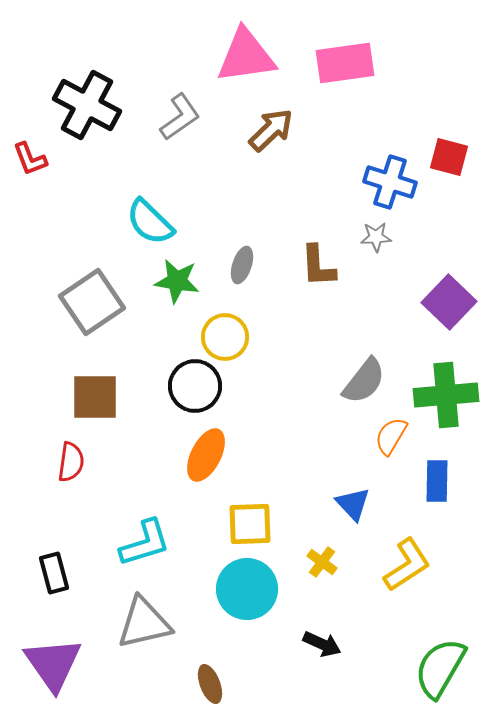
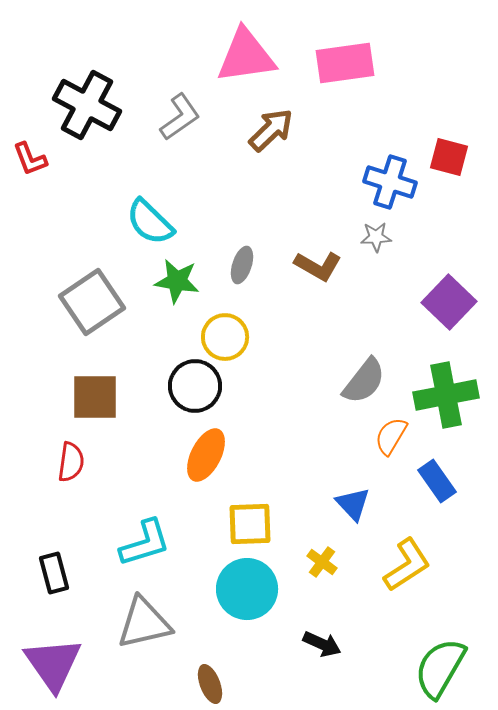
brown L-shape: rotated 57 degrees counterclockwise
green cross: rotated 6 degrees counterclockwise
blue rectangle: rotated 36 degrees counterclockwise
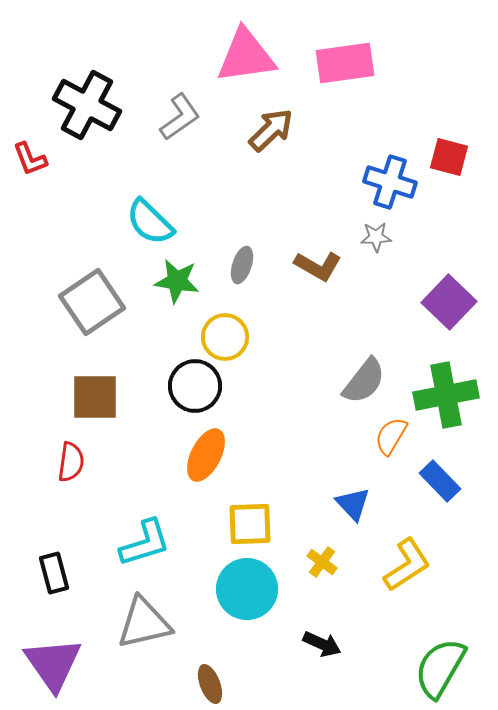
blue rectangle: moved 3 px right; rotated 9 degrees counterclockwise
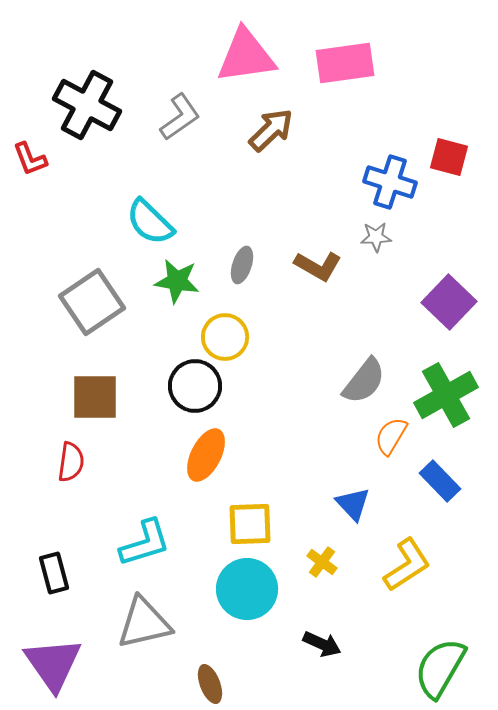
green cross: rotated 18 degrees counterclockwise
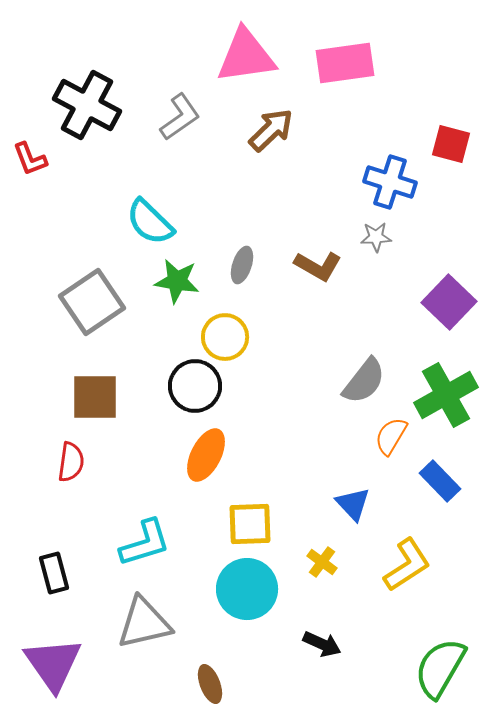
red square: moved 2 px right, 13 px up
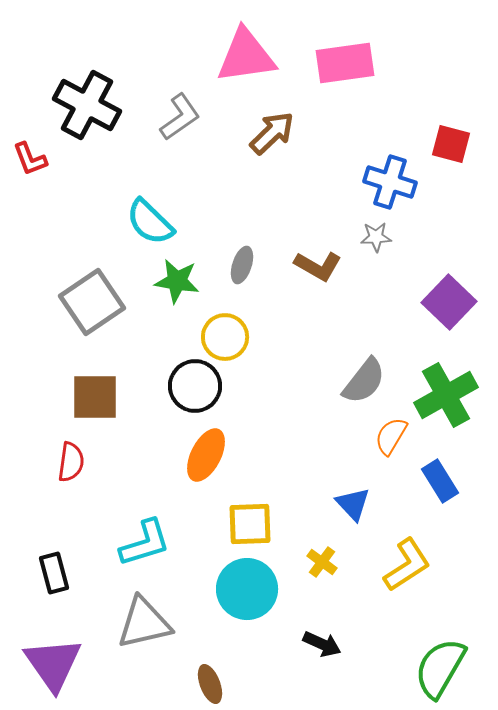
brown arrow: moved 1 px right, 3 px down
blue rectangle: rotated 12 degrees clockwise
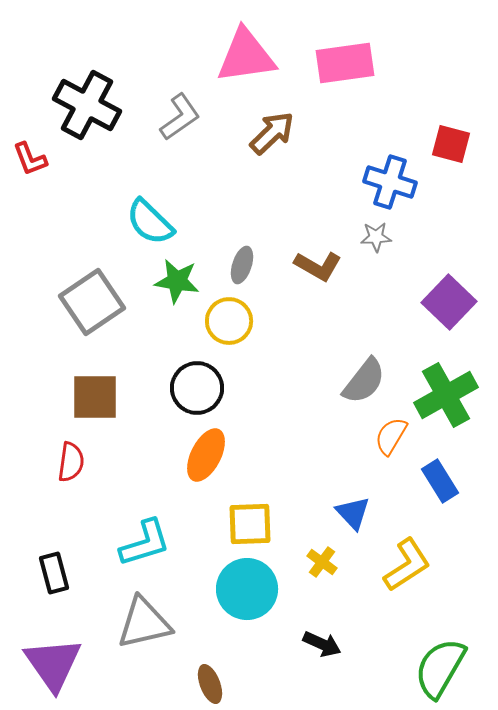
yellow circle: moved 4 px right, 16 px up
black circle: moved 2 px right, 2 px down
blue triangle: moved 9 px down
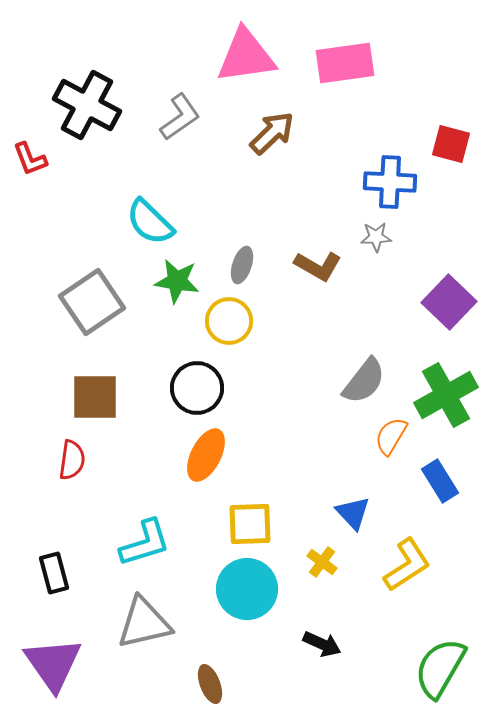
blue cross: rotated 15 degrees counterclockwise
red semicircle: moved 1 px right, 2 px up
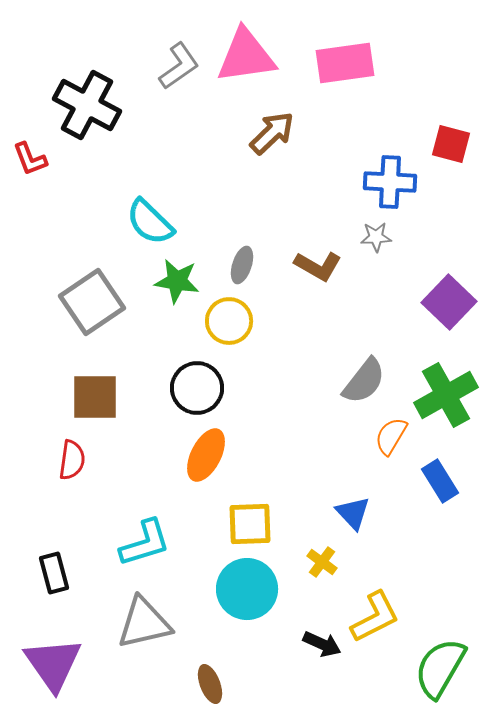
gray L-shape: moved 1 px left, 51 px up
yellow L-shape: moved 32 px left, 52 px down; rotated 6 degrees clockwise
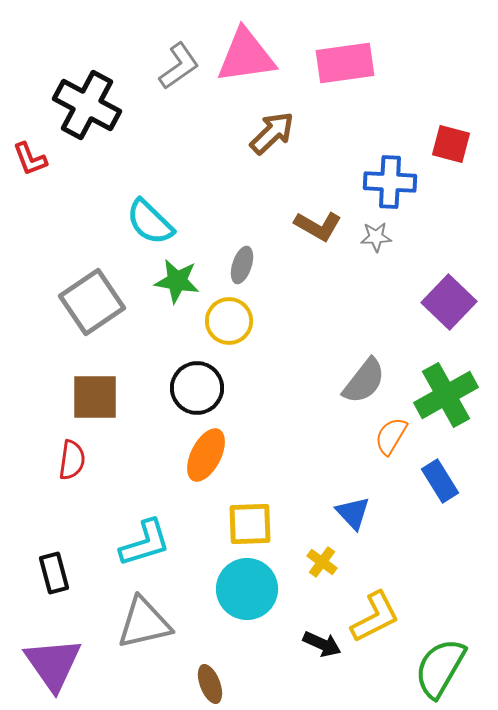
brown L-shape: moved 40 px up
